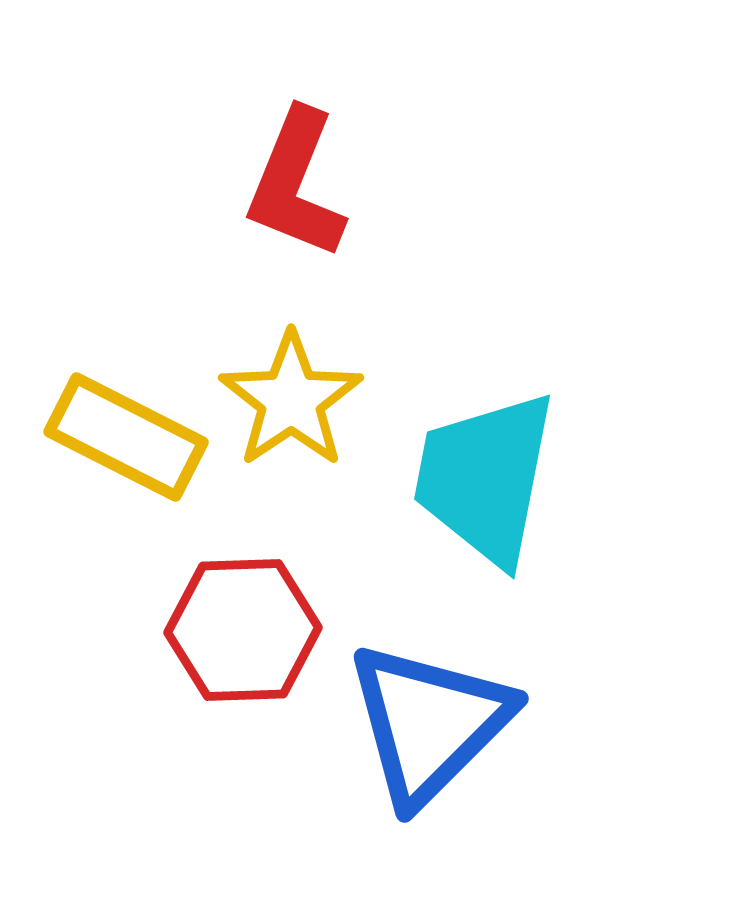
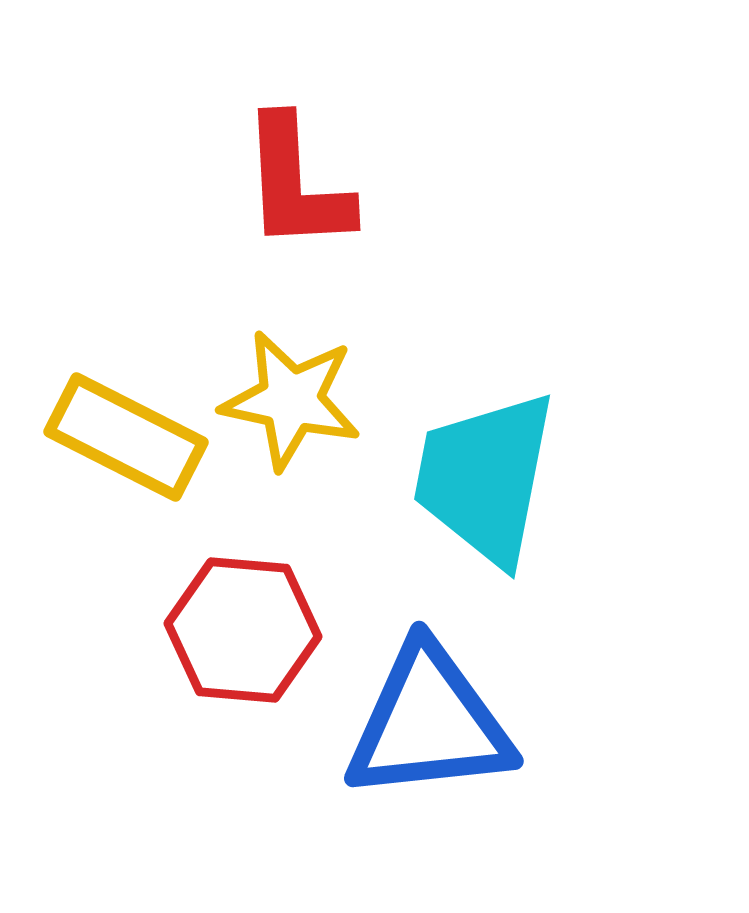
red L-shape: rotated 25 degrees counterclockwise
yellow star: rotated 26 degrees counterclockwise
red hexagon: rotated 7 degrees clockwise
blue triangle: rotated 39 degrees clockwise
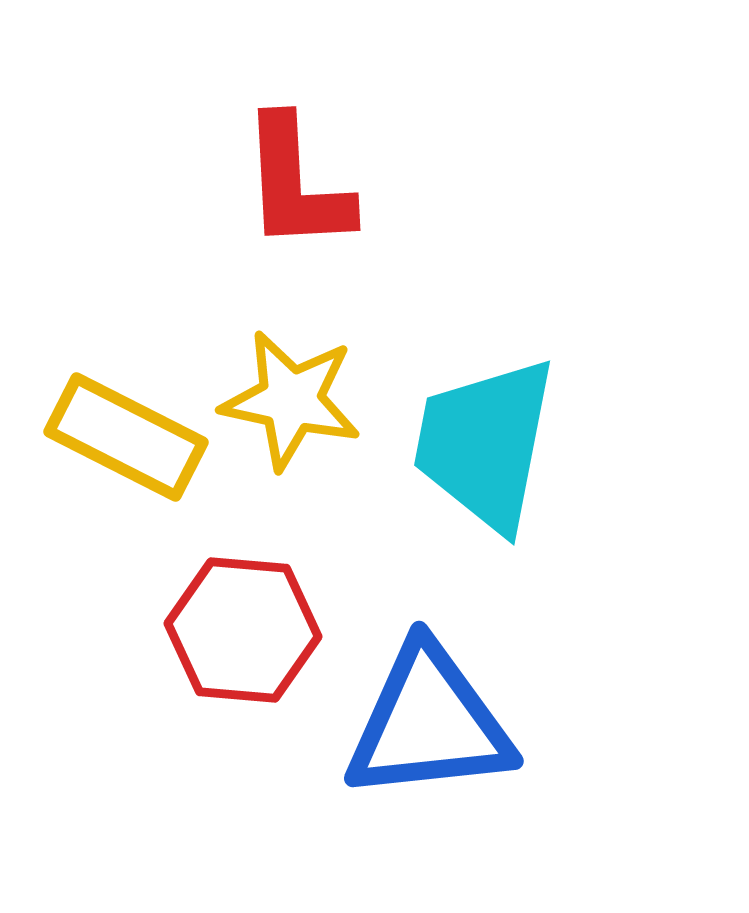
cyan trapezoid: moved 34 px up
